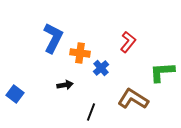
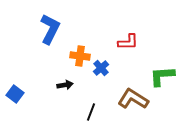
blue L-shape: moved 3 px left, 9 px up
red L-shape: rotated 50 degrees clockwise
orange cross: moved 3 px down
green L-shape: moved 4 px down
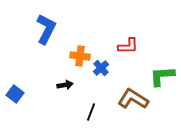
blue L-shape: moved 4 px left
red L-shape: moved 4 px down
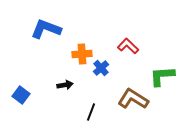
blue L-shape: rotated 96 degrees counterclockwise
red L-shape: rotated 135 degrees counterclockwise
orange cross: moved 2 px right, 2 px up; rotated 12 degrees counterclockwise
blue square: moved 6 px right, 1 px down
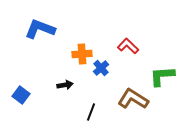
blue L-shape: moved 6 px left
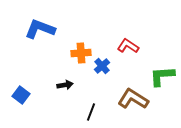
red L-shape: rotated 10 degrees counterclockwise
orange cross: moved 1 px left, 1 px up
blue cross: moved 1 px right, 2 px up
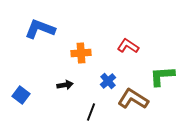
blue cross: moved 6 px right, 15 px down
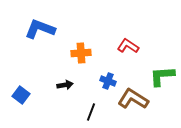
blue cross: rotated 28 degrees counterclockwise
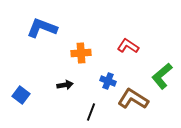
blue L-shape: moved 2 px right, 1 px up
green L-shape: rotated 36 degrees counterclockwise
